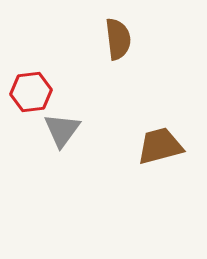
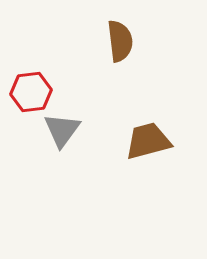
brown semicircle: moved 2 px right, 2 px down
brown trapezoid: moved 12 px left, 5 px up
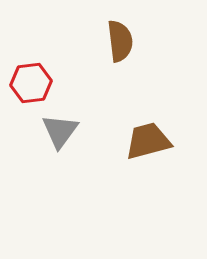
red hexagon: moved 9 px up
gray triangle: moved 2 px left, 1 px down
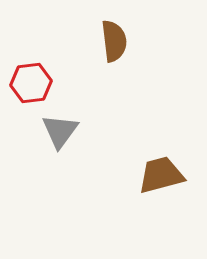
brown semicircle: moved 6 px left
brown trapezoid: moved 13 px right, 34 px down
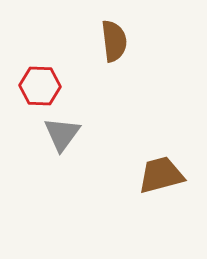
red hexagon: moved 9 px right, 3 px down; rotated 9 degrees clockwise
gray triangle: moved 2 px right, 3 px down
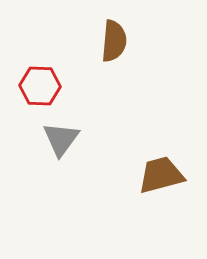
brown semicircle: rotated 12 degrees clockwise
gray triangle: moved 1 px left, 5 px down
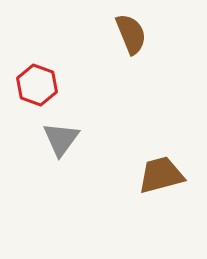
brown semicircle: moved 17 px right, 7 px up; rotated 27 degrees counterclockwise
red hexagon: moved 3 px left, 1 px up; rotated 18 degrees clockwise
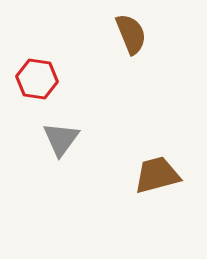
red hexagon: moved 6 px up; rotated 12 degrees counterclockwise
brown trapezoid: moved 4 px left
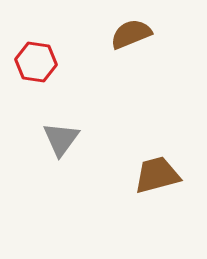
brown semicircle: rotated 90 degrees counterclockwise
red hexagon: moved 1 px left, 17 px up
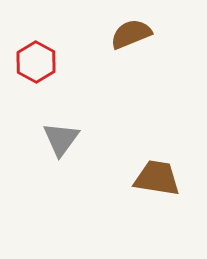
red hexagon: rotated 21 degrees clockwise
brown trapezoid: moved 3 px down; rotated 24 degrees clockwise
